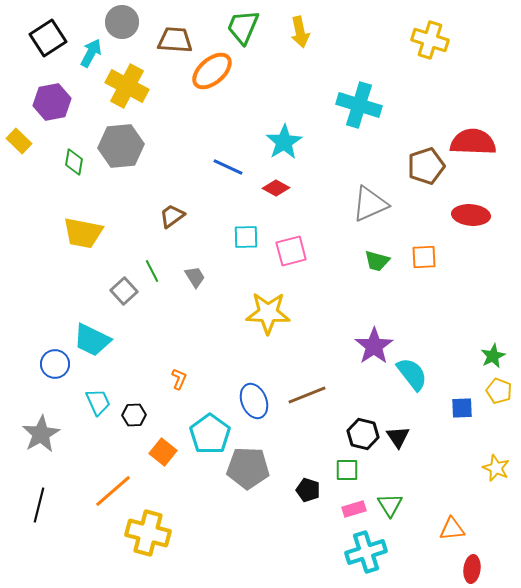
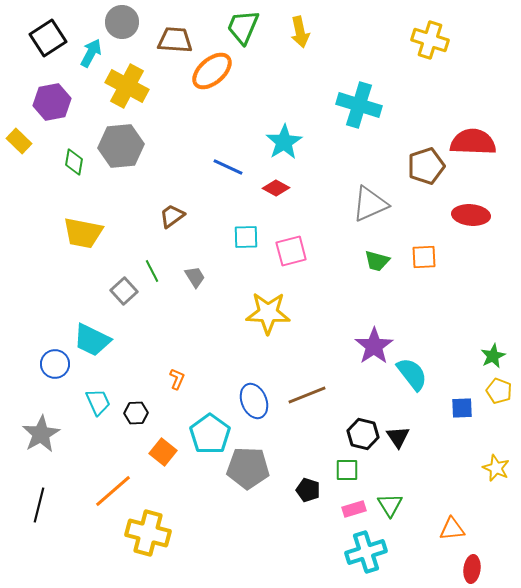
orange L-shape at (179, 379): moved 2 px left
black hexagon at (134, 415): moved 2 px right, 2 px up
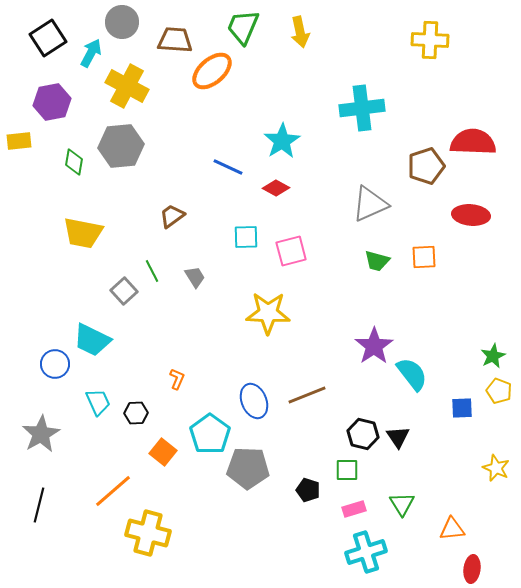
yellow cross at (430, 40): rotated 15 degrees counterclockwise
cyan cross at (359, 105): moved 3 px right, 3 px down; rotated 24 degrees counterclockwise
yellow rectangle at (19, 141): rotated 50 degrees counterclockwise
cyan star at (284, 142): moved 2 px left, 1 px up
green triangle at (390, 505): moved 12 px right, 1 px up
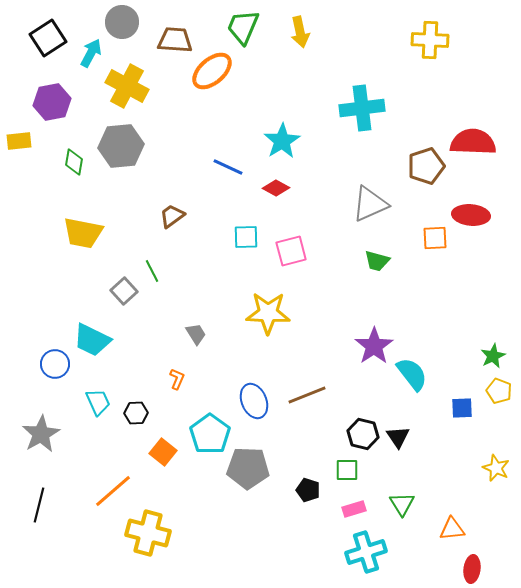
orange square at (424, 257): moved 11 px right, 19 px up
gray trapezoid at (195, 277): moved 1 px right, 57 px down
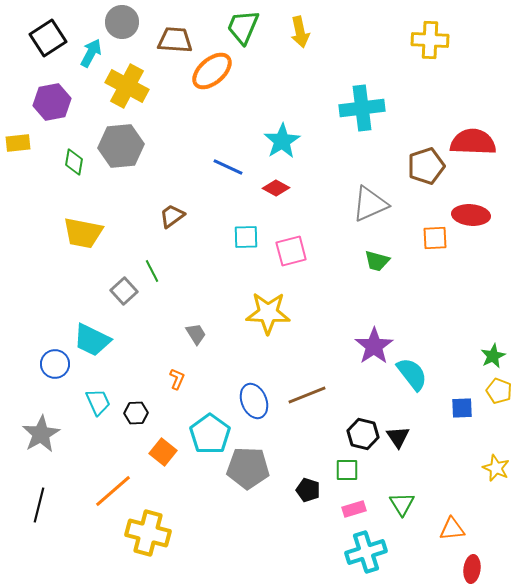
yellow rectangle at (19, 141): moved 1 px left, 2 px down
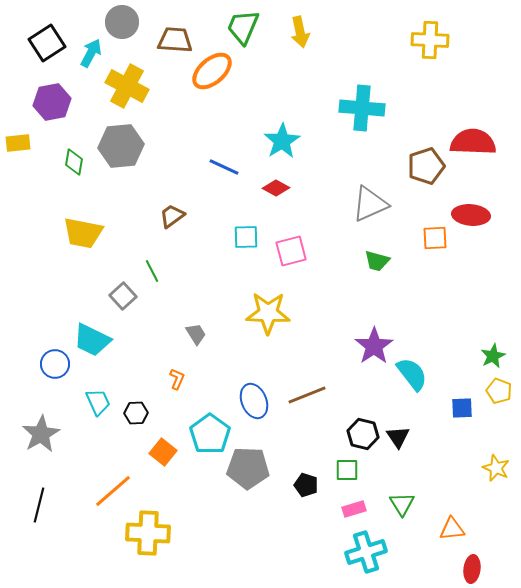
black square at (48, 38): moved 1 px left, 5 px down
cyan cross at (362, 108): rotated 12 degrees clockwise
blue line at (228, 167): moved 4 px left
gray square at (124, 291): moved 1 px left, 5 px down
black pentagon at (308, 490): moved 2 px left, 5 px up
yellow cross at (148, 533): rotated 12 degrees counterclockwise
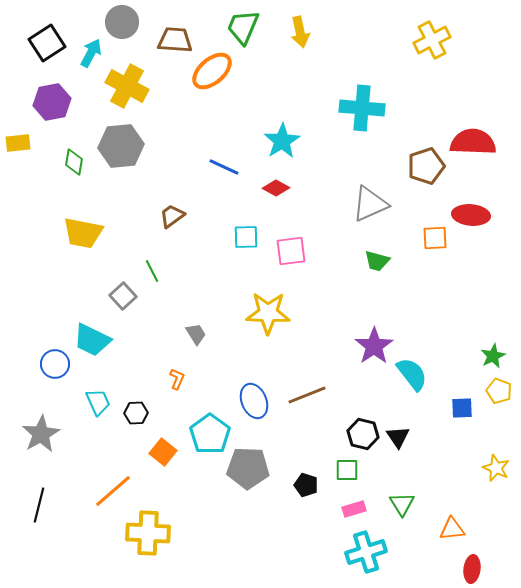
yellow cross at (430, 40): moved 2 px right; rotated 30 degrees counterclockwise
pink square at (291, 251): rotated 8 degrees clockwise
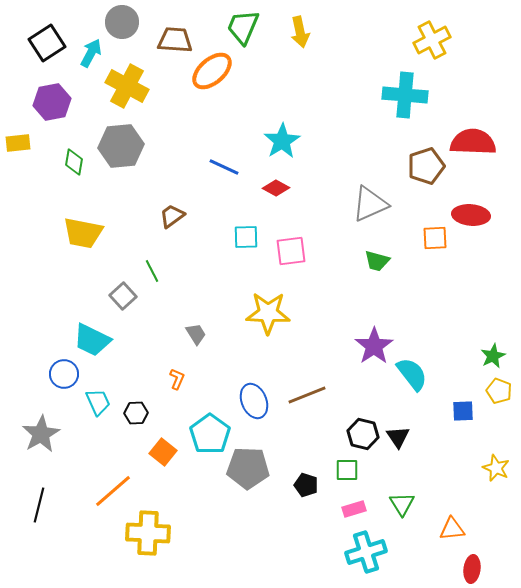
cyan cross at (362, 108): moved 43 px right, 13 px up
blue circle at (55, 364): moved 9 px right, 10 px down
blue square at (462, 408): moved 1 px right, 3 px down
